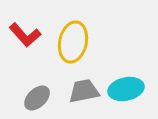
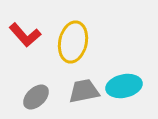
cyan ellipse: moved 2 px left, 3 px up
gray ellipse: moved 1 px left, 1 px up
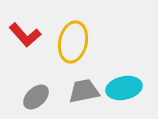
cyan ellipse: moved 2 px down
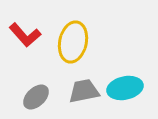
cyan ellipse: moved 1 px right
